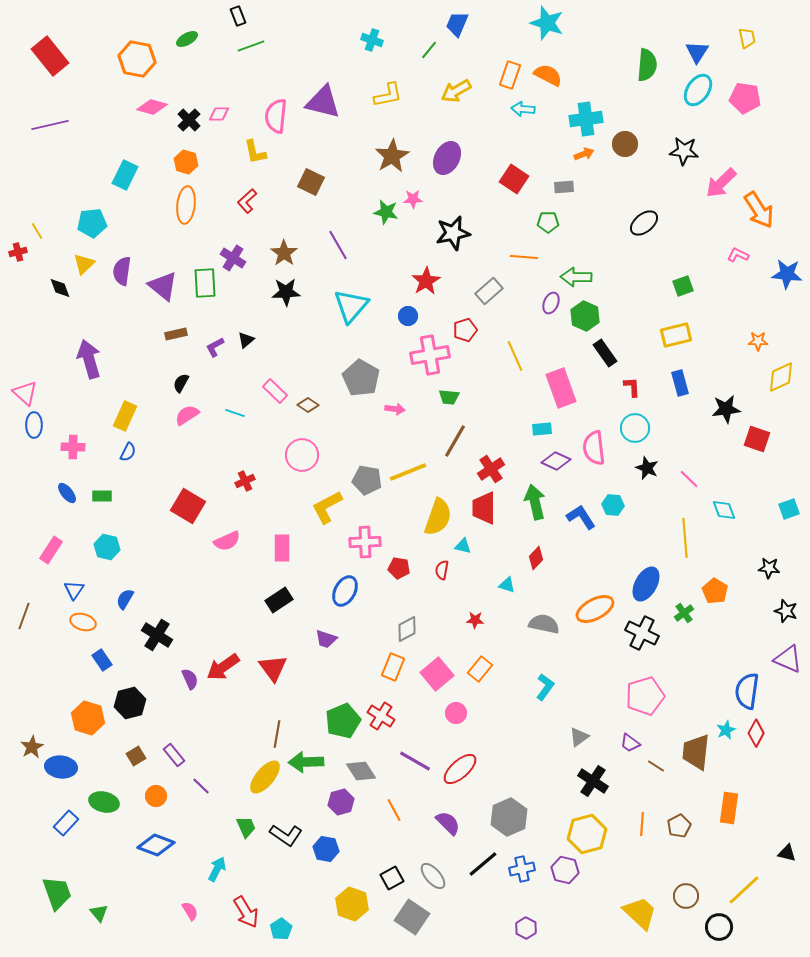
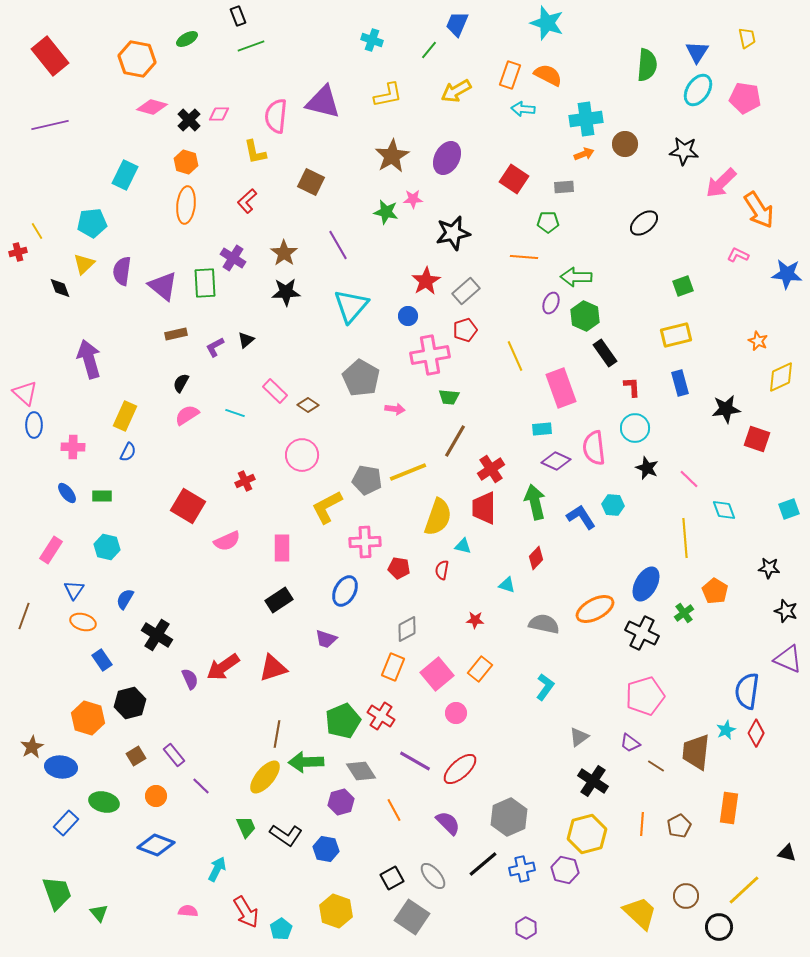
gray rectangle at (489, 291): moved 23 px left
orange star at (758, 341): rotated 24 degrees clockwise
red triangle at (273, 668): rotated 48 degrees clockwise
yellow hexagon at (352, 904): moved 16 px left, 7 px down
pink semicircle at (190, 911): moved 2 px left; rotated 54 degrees counterclockwise
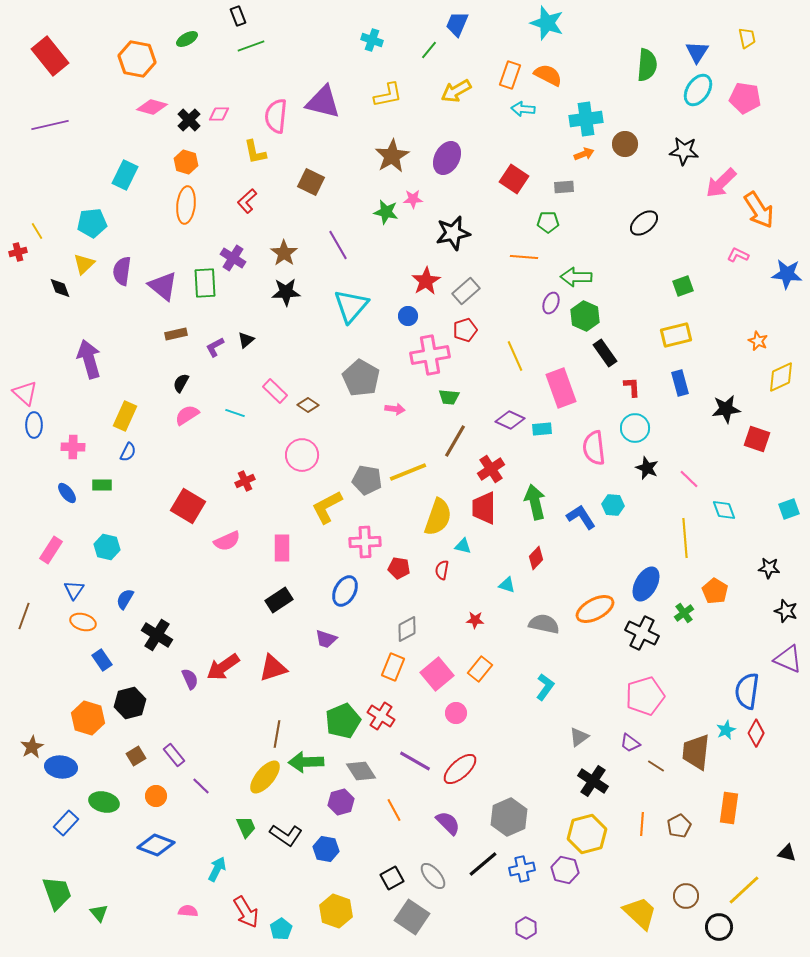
purple diamond at (556, 461): moved 46 px left, 41 px up
green rectangle at (102, 496): moved 11 px up
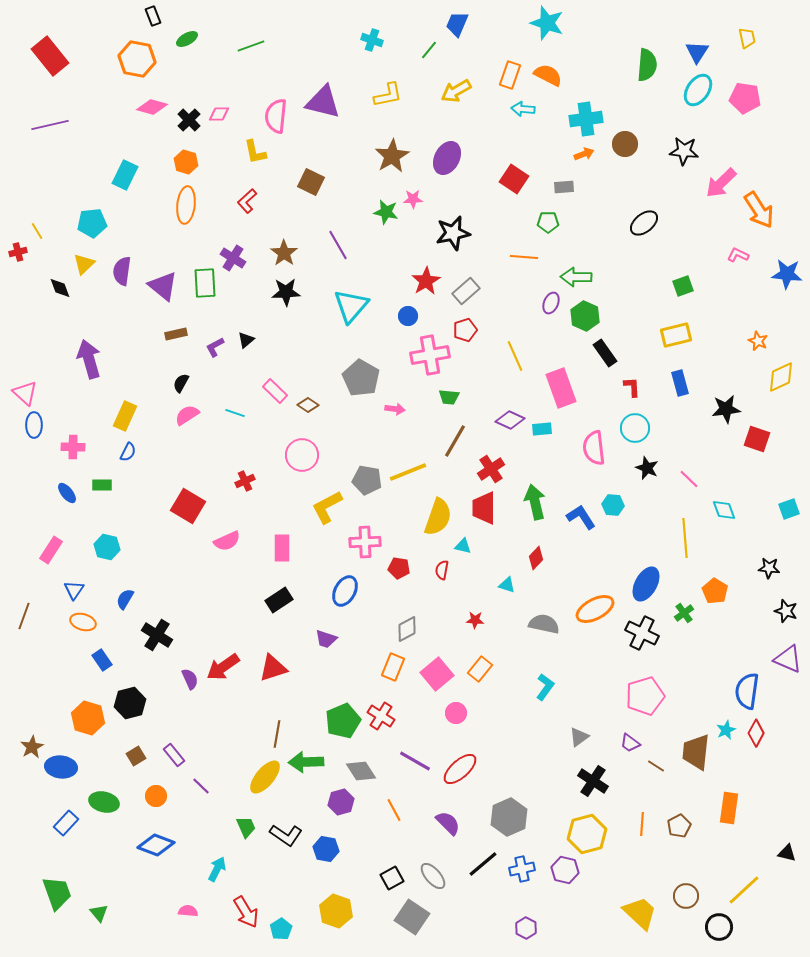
black rectangle at (238, 16): moved 85 px left
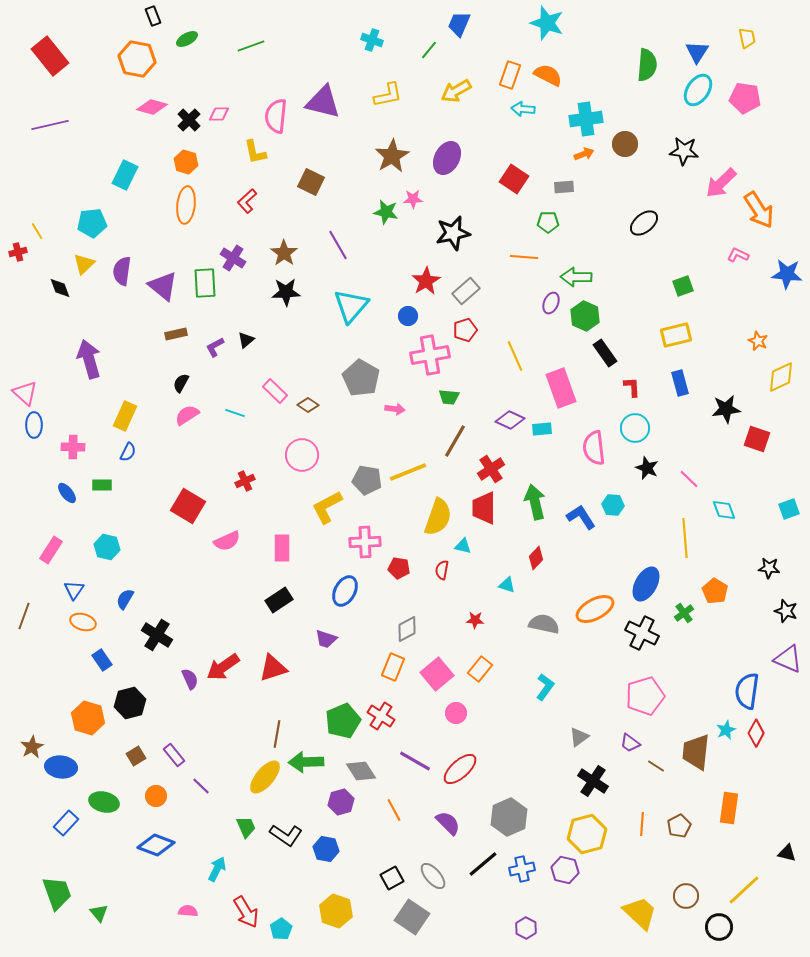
blue trapezoid at (457, 24): moved 2 px right
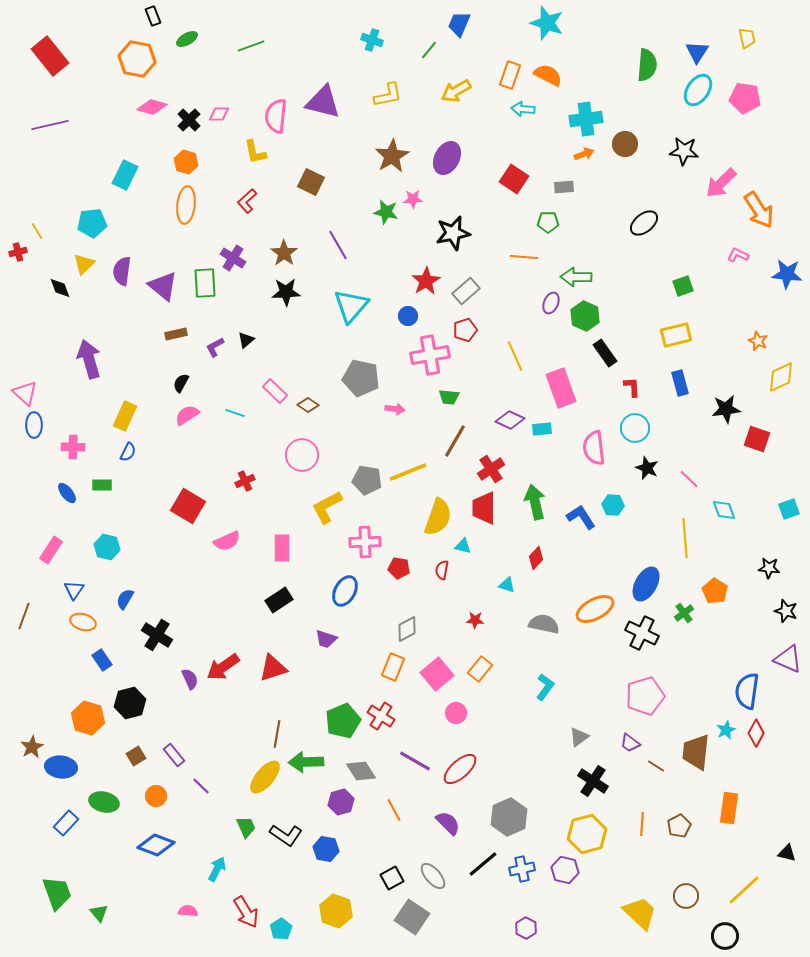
gray pentagon at (361, 378): rotated 18 degrees counterclockwise
black circle at (719, 927): moved 6 px right, 9 px down
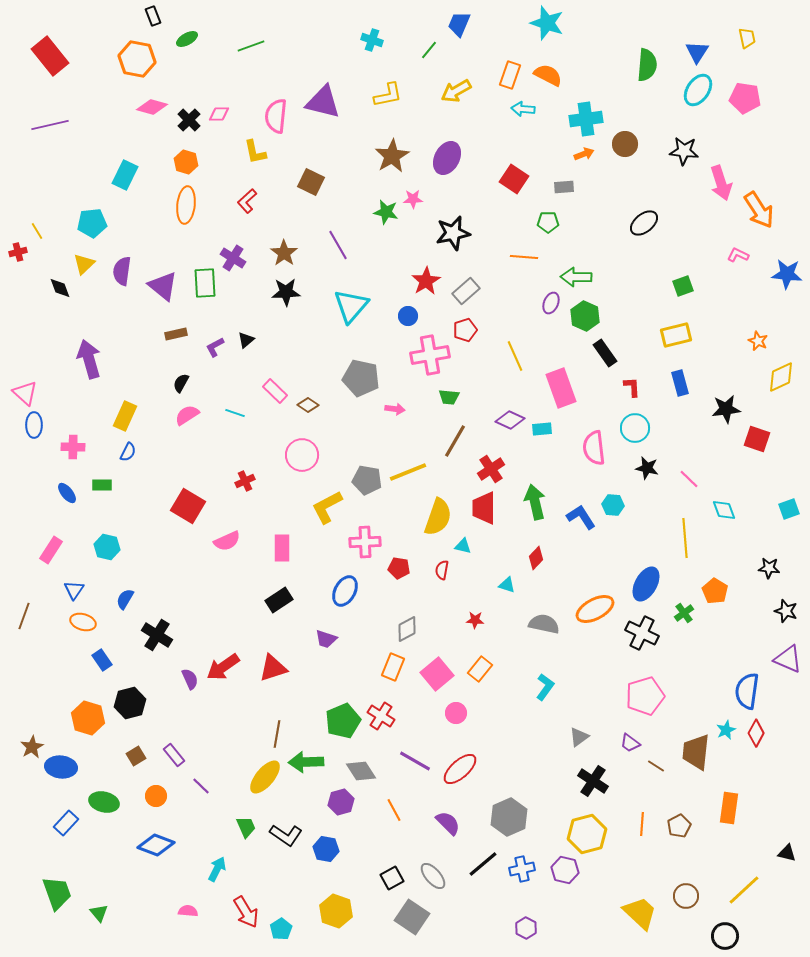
pink arrow at (721, 183): rotated 64 degrees counterclockwise
black star at (647, 468): rotated 10 degrees counterclockwise
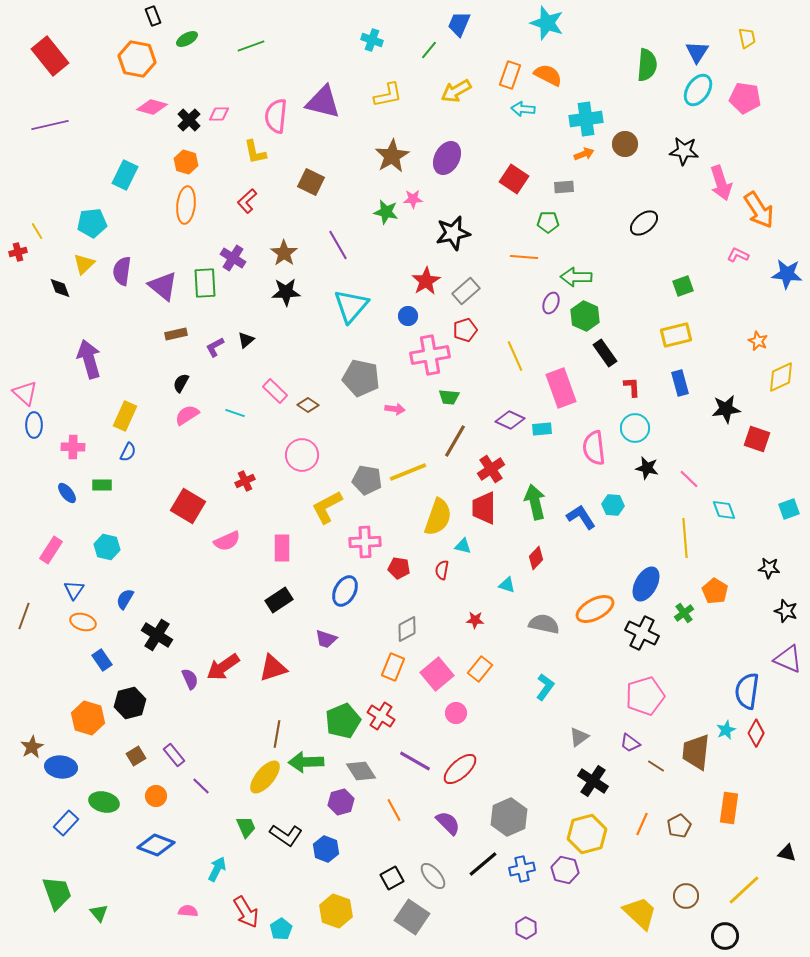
orange line at (642, 824): rotated 20 degrees clockwise
blue hexagon at (326, 849): rotated 10 degrees clockwise
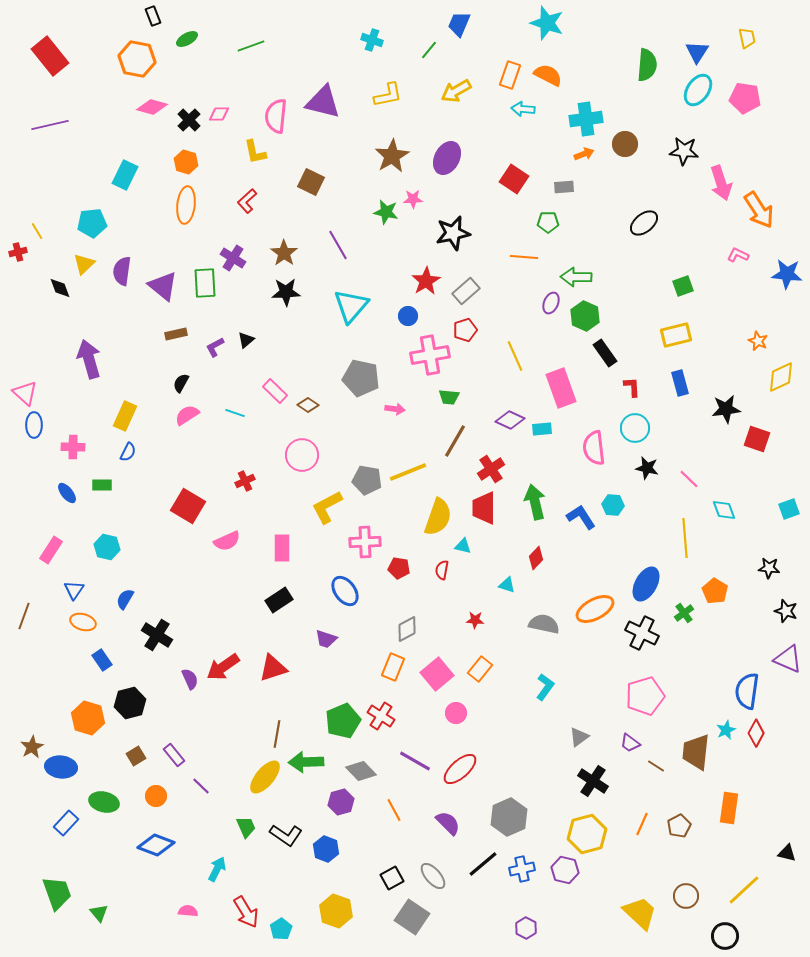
blue ellipse at (345, 591): rotated 64 degrees counterclockwise
gray diamond at (361, 771): rotated 12 degrees counterclockwise
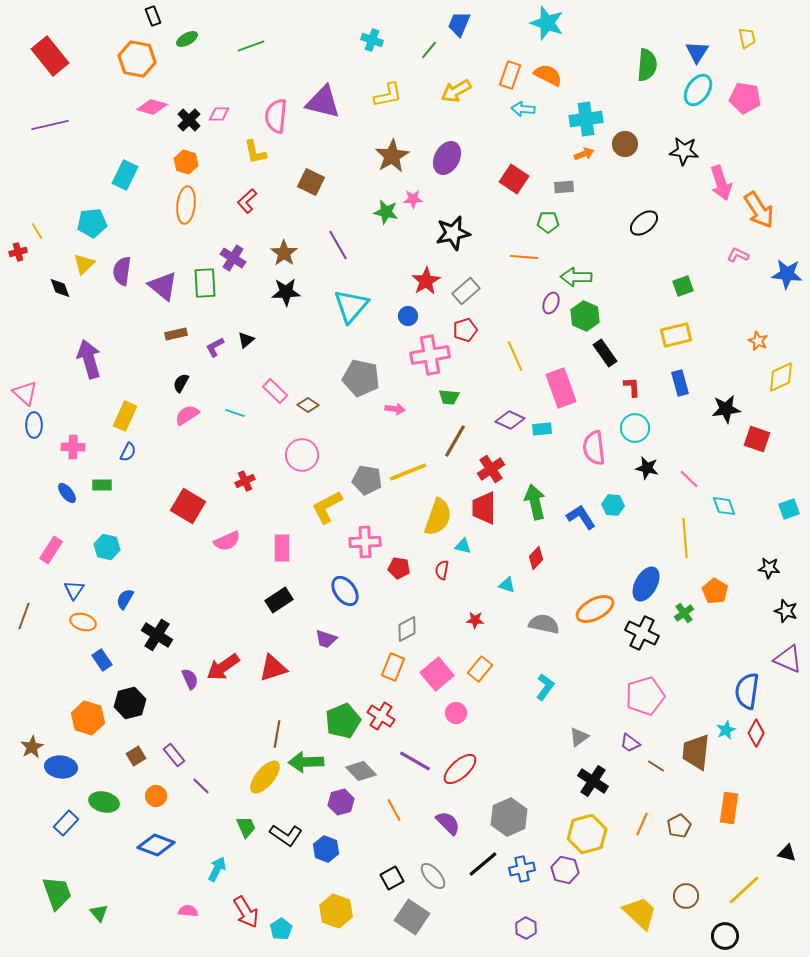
cyan diamond at (724, 510): moved 4 px up
